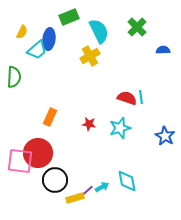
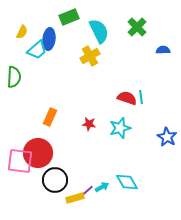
blue star: moved 2 px right, 1 px down
cyan diamond: moved 1 px down; rotated 20 degrees counterclockwise
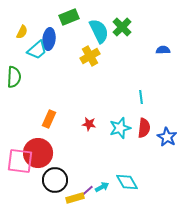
green cross: moved 15 px left
red semicircle: moved 17 px right, 30 px down; rotated 78 degrees clockwise
orange rectangle: moved 1 px left, 2 px down
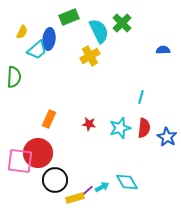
green cross: moved 4 px up
cyan line: rotated 24 degrees clockwise
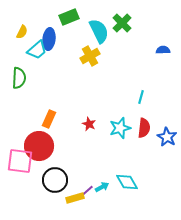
green semicircle: moved 5 px right, 1 px down
red star: rotated 16 degrees clockwise
red circle: moved 1 px right, 7 px up
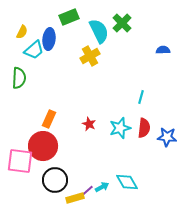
cyan trapezoid: moved 3 px left
blue star: rotated 24 degrees counterclockwise
red circle: moved 4 px right
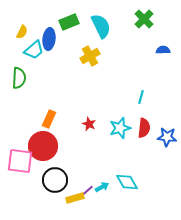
green rectangle: moved 5 px down
green cross: moved 22 px right, 4 px up
cyan semicircle: moved 2 px right, 5 px up
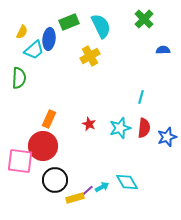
blue star: rotated 24 degrees counterclockwise
